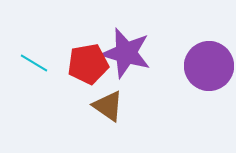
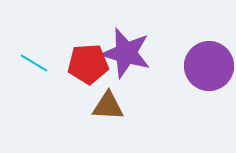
red pentagon: rotated 6 degrees clockwise
brown triangle: rotated 32 degrees counterclockwise
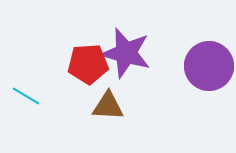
cyan line: moved 8 px left, 33 px down
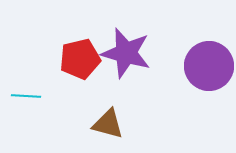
red pentagon: moved 8 px left, 5 px up; rotated 9 degrees counterclockwise
cyan line: rotated 28 degrees counterclockwise
brown triangle: moved 18 px down; rotated 12 degrees clockwise
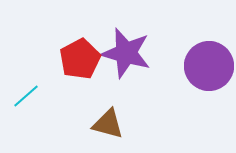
red pentagon: rotated 15 degrees counterclockwise
cyan line: rotated 44 degrees counterclockwise
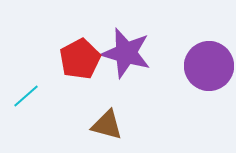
brown triangle: moved 1 px left, 1 px down
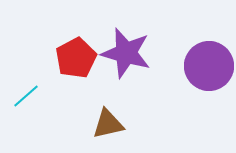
red pentagon: moved 4 px left, 1 px up
brown triangle: moved 1 px right, 1 px up; rotated 28 degrees counterclockwise
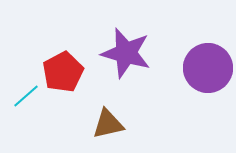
red pentagon: moved 13 px left, 14 px down
purple circle: moved 1 px left, 2 px down
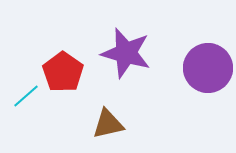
red pentagon: rotated 9 degrees counterclockwise
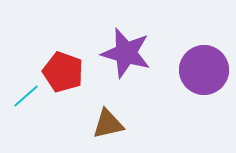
purple circle: moved 4 px left, 2 px down
red pentagon: rotated 15 degrees counterclockwise
